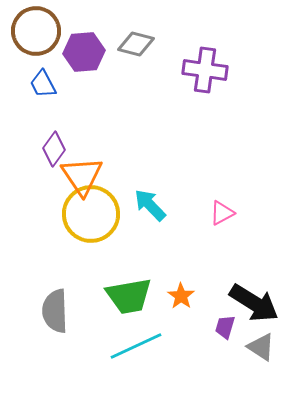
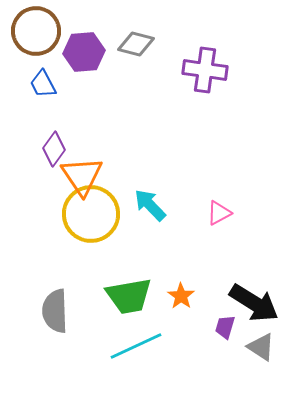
pink triangle: moved 3 px left
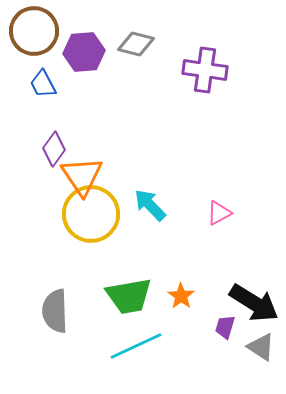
brown circle: moved 2 px left
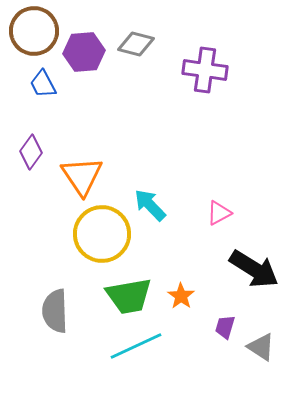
purple diamond: moved 23 px left, 3 px down
yellow circle: moved 11 px right, 20 px down
black arrow: moved 34 px up
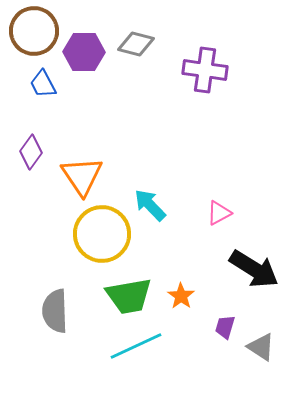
purple hexagon: rotated 6 degrees clockwise
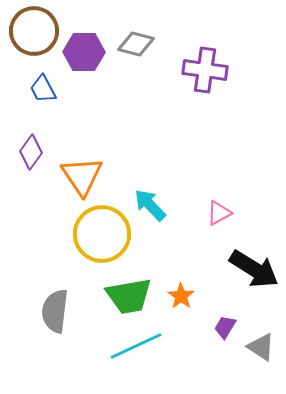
blue trapezoid: moved 5 px down
gray semicircle: rotated 9 degrees clockwise
purple trapezoid: rotated 15 degrees clockwise
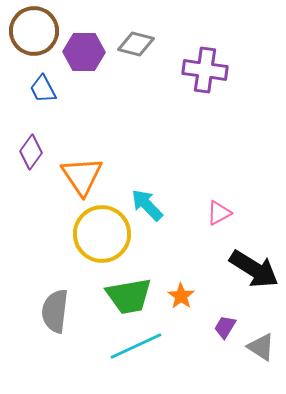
cyan arrow: moved 3 px left
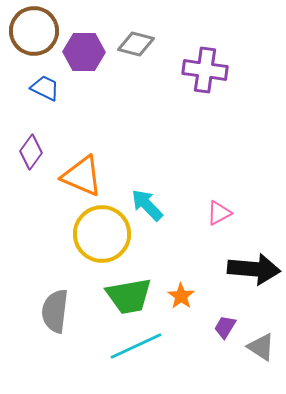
blue trapezoid: moved 2 px right, 1 px up; rotated 144 degrees clockwise
orange triangle: rotated 33 degrees counterclockwise
black arrow: rotated 27 degrees counterclockwise
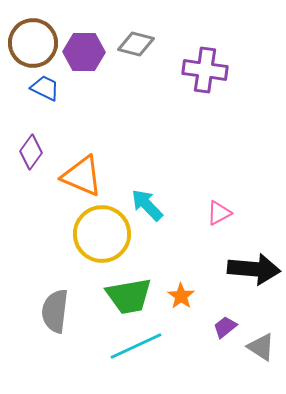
brown circle: moved 1 px left, 12 px down
purple trapezoid: rotated 20 degrees clockwise
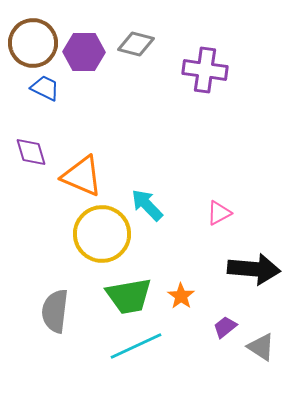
purple diamond: rotated 52 degrees counterclockwise
